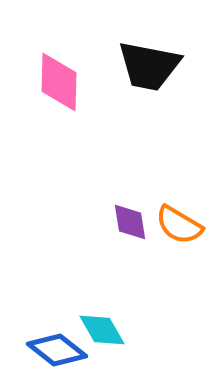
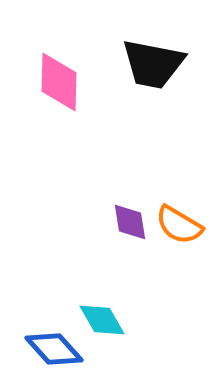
black trapezoid: moved 4 px right, 2 px up
cyan diamond: moved 10 px up
blue diamond: moved 3 px left, 1 px up; rotated 10 degrees clockwise
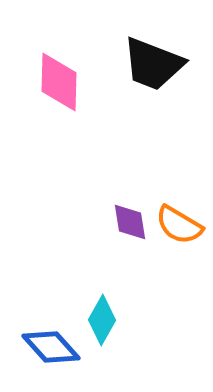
black trapezoid: rotated 10 degrees clockwise
cyan diamond: rotated 60 degrees clockwise
blue diamond: moved 3 px left, 2 px up
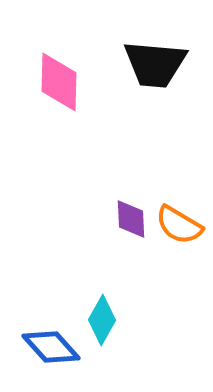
black trapezoid: moved 2 px right; rotated 16 degrees counterclockwise
purple diamond: moved 1 px right, 3 px up; rotated 6 degrees clockwise
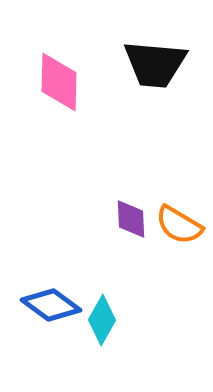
blue diamond: moved 42 px up; rotated 12 degrees counterclockwise
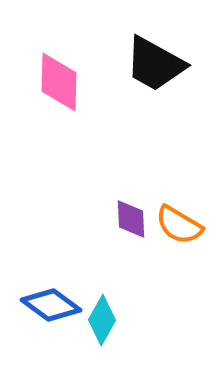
black trapezoid: rotated 24 degrees clockwise
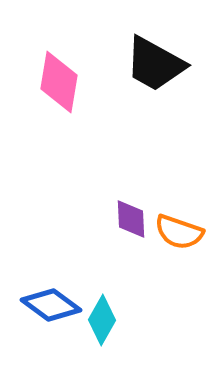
pink diamond: rotated 8 degrees clockwise
orange semicircle: moved 7 px down; rotated 12 degrees counterclockwise
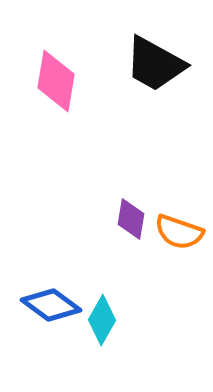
pink diamond: moved 3 px left, 1 px up
purple diamond: rotated 12 degrees clockwise
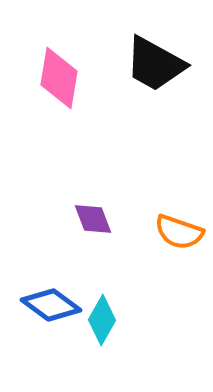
pink diamond: moved 3 px right, 3 px up
purple diamond: moved 38 px left; rotated 30 degrees counterclockwise
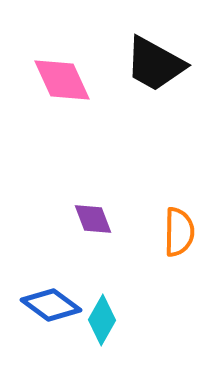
pink diamond: moved 3 px right, 2 px down; rotated 34 degrees counterclockwise
orange semicircle: rotated 108 degrees counterclockwise
